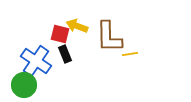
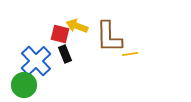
blue cross: rotated 12 degrees clockwise
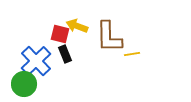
yellow line: moved 2 px right
green circle: moved 1 px up
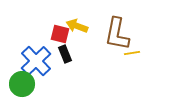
brown L-shape: moved 8 px right, 3 px up; rotated 12 degrees clockwise
yellow line: moved 1 px up
green circle: moved 2 px left
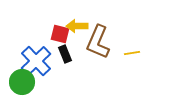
yellow arrow: rotated 20 degrees counterclockwise
brown L-shape: moved 19 px left, 8 px down; rotated 12 degrees clockwise
green circle: moved 2 px up
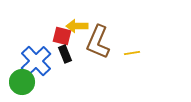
red square: moved 2 px right, 2 px down
